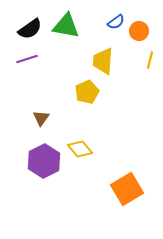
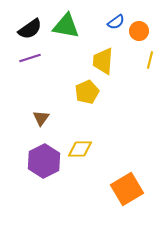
purple line: moved 3 px right, 1 px up
yellow diamond: rotated 50 degrees counterclockwise
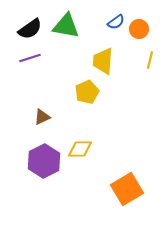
orange circle: moved 2 px up
brown triangle: moved 1 px right, 1 px up; rotated 30 degrees clockwise
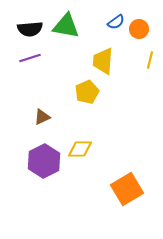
black semicircle: rotated 30 degrees clockwise
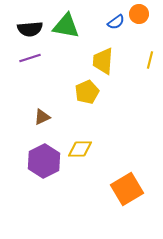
orange circle: moved 15 px up
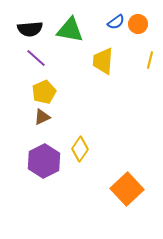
orange circle: moved 1 px left, 10 px down
green triangle: moved 4 px right, 4 px down
purple line: moved 6 px right; rotated 60 degrees clockwise
yellow pentagon: moved 43 px left
yellow diamond: rotated 55 degrees counterclockwise
orange square: rotated 12 degrees counterclockwise
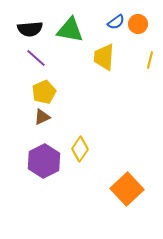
yellow trapezoid: moved 1 px right, 4 px up
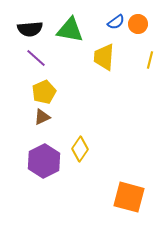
orange square: moved 2 px right, 8 px down; rotated 32 degrees counterclockwise
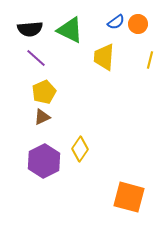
green triangle: rotated 16 degrees clockwise
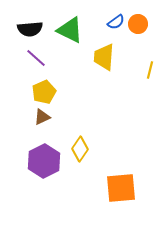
yellow line: moved 10 px down
orange square: moved 8 px left, 9 px up; rotated 20 degrees counterclockwise
